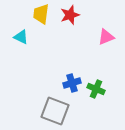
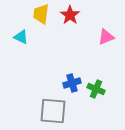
red star: rotated 18 degrees counterclockwise
gray square: moved 2 px left; rotated 16 degrees counterclockwise
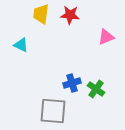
red star: rotated 30 degrees counterclockwise
cyan triangle: moved 8 px down
green cross: rotated 12 degrees clockwise
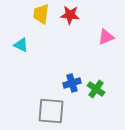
gray square: moved 2 px left
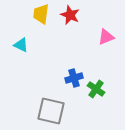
red star: rotated 18 degrees clockwise
blue cross: moved 2 px right, 5 px up
gray square: rotated 8 degrees clockwise
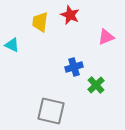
yellow trapezoid: moved 1 px left, 8 px down
cyan triangle: moved 9 px left
blue cross: moved 11 px up
green cross: moved 4 px up; rotated 12 degrees clockwise
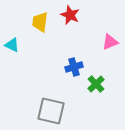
pink triangle: moved 4 px right, 5 px down
green cross: moved 1 px up
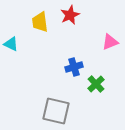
red star: rotated 24 degrees clockwise
yellow trapezoid: rotated 15 degrees counterclockwise
cyan triangle: moved 1 px left, 1 px up
gray square: moved 5 px right
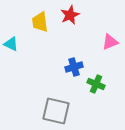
green cross: rotated 24 degrees counterclockwise
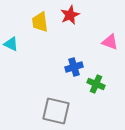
pink triangle: rotated 42 degrees clockwise
